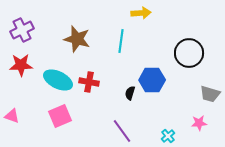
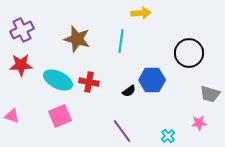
black semicircle: moved 1 px left, 2 px up; rotated 144 degrees counterclockwise
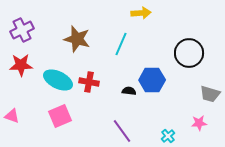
cyan line: moved 3 px down; rotated 15 degrees clockwise
black semicircle: rotated 136 degrees counterclockwise
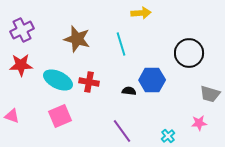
cyan line: rotated 40 degrees counterclockwise
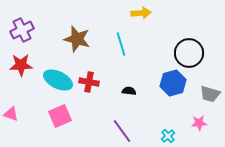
blue hexagon: moved 21 px right, 3 px down; rotated 15 degrees counterclockwise
pink triangle: moved 1 px left, 2 px up
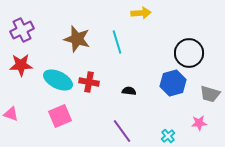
cyan line: moved 4 px left, 2 px up
